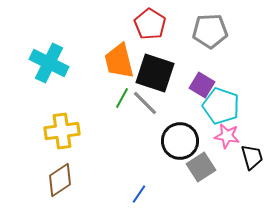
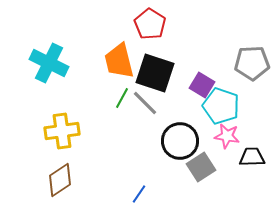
gray pentagon: moved 42 px right, 32 px down
black trapezoid: rotated 76 degrees counterclockwise
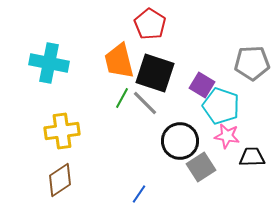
cyan cross: rotated 15 degrees counterclockwise
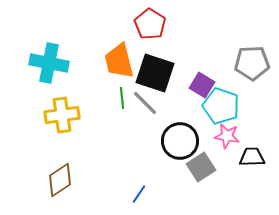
green line: rotated 35 degrees counterclockwise
yellow cross: moved 16 px up
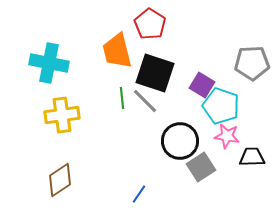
orange trapezoid: moved 2 px left, 10 px up
gray line: moved 2 px up
